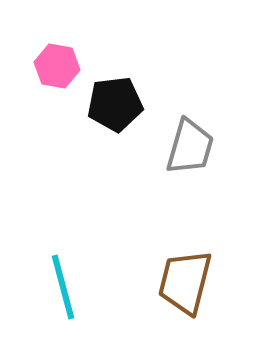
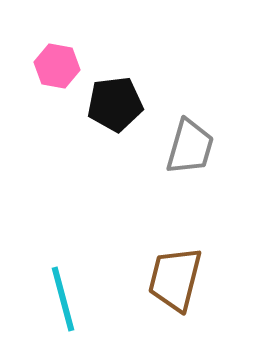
brown trapezoid: moved 10 px left, 3 px up
cyan line: moved 12 px down
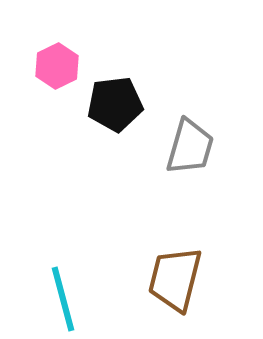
pink hexagon: rotated 24 degrees clockwise
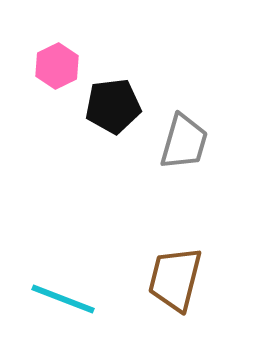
black pentagon: moved 2 px left, 2 px down
gray trapezoid: moved 6 px left, 5 px up
cyan line: rotated 54 degrees counterclockwise
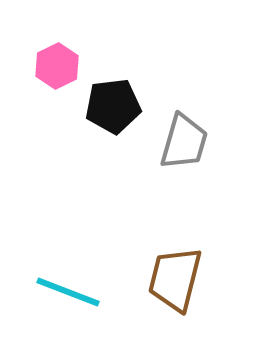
cyan line: moved 5 px right, 7 px up
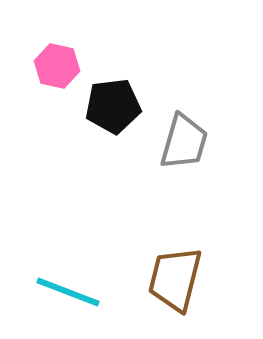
pink hexagon: rotated 21 degrees counterclockwise
